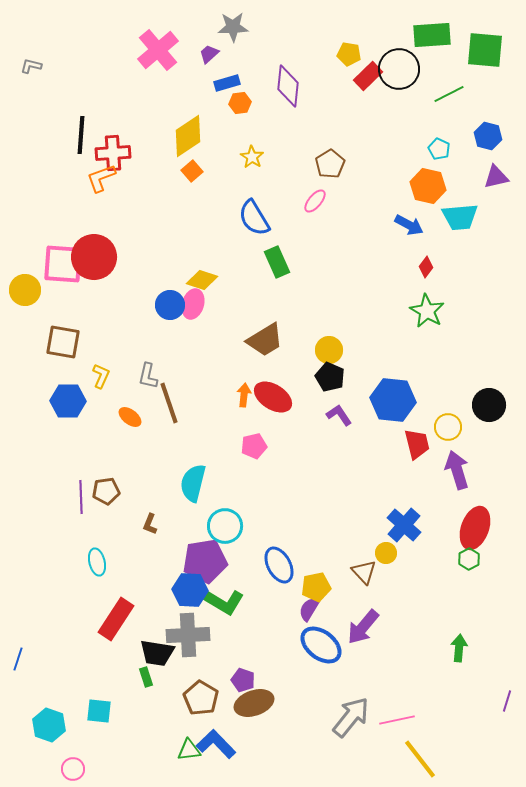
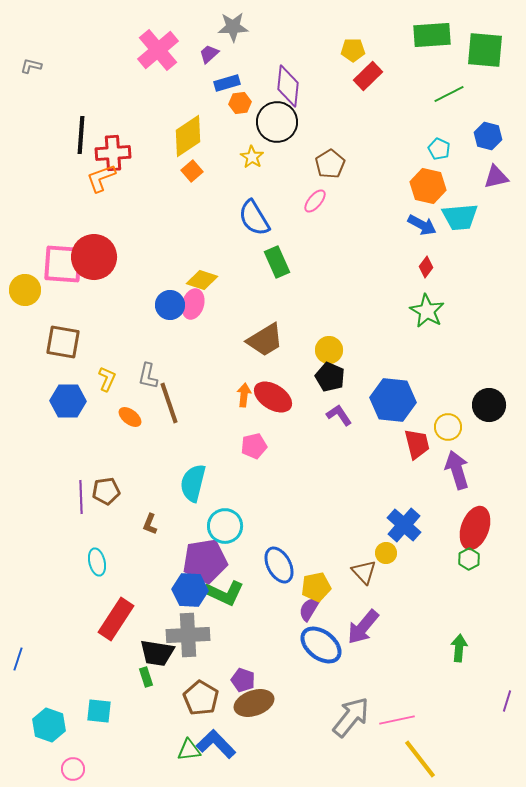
yellow pentagon at (349, 54): moved 4 px right, 4 px up; rotated 10 degrees counterclockwise
black circle at (399, 69): moved 122 px left, 53 px down
blue arrow at (409, 225): moved 13 px right
yellow L-shape at (101, 376): moved 6 px right, 3 px down
green L-shape at (224, 602): moved 9 px up; rotated 6 degrees counterclockwise
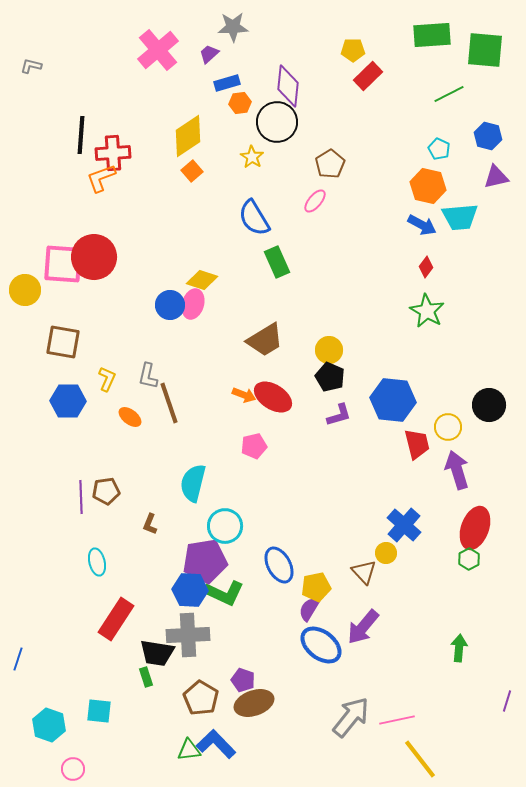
orange arrow at (244, 395): rotated 105 degrees clockwise
purple L-shape at (339, 415): rotated 108 degrees clockwise
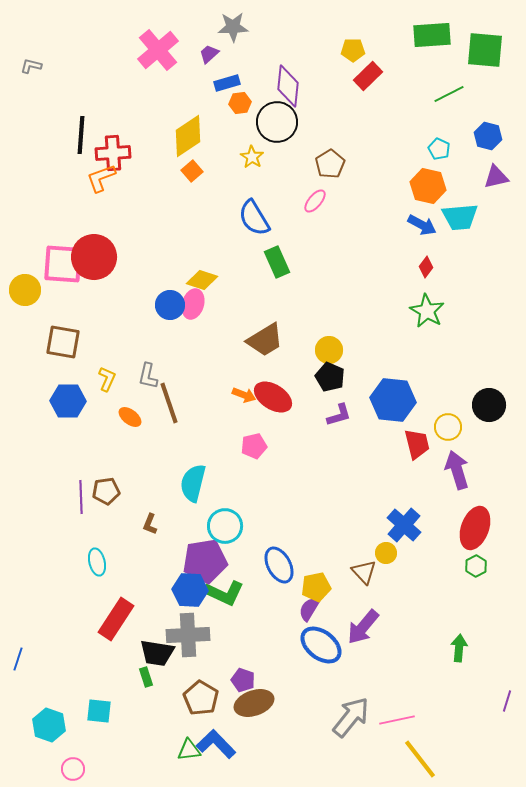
green hexagon at (469, 559): moved 7 px right, 7 px down
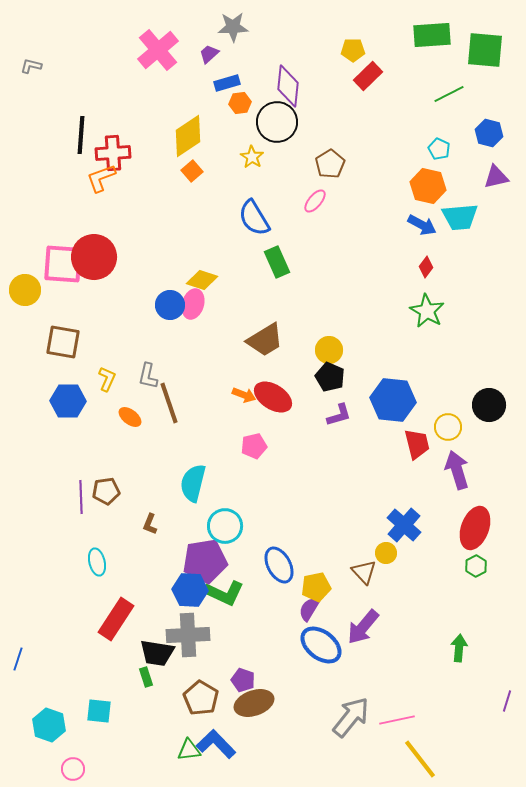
blue hexagon at (488, 136): moved 1 px right, 3 px up
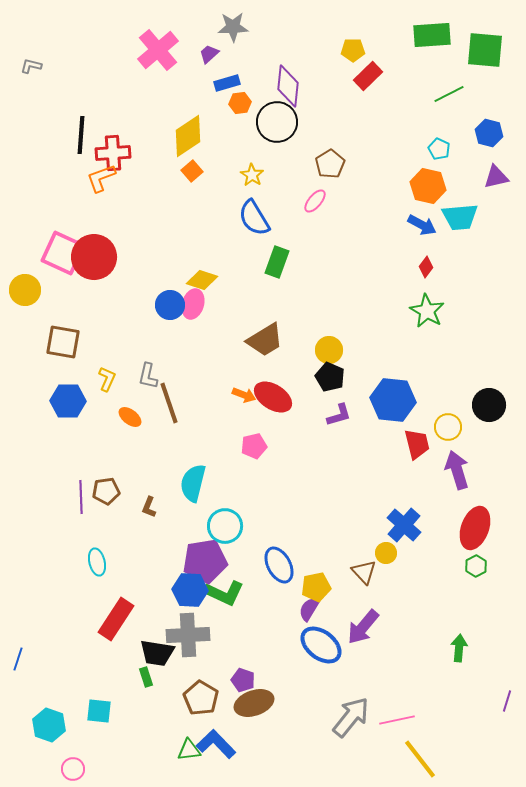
yellow star at (252, 157): moved 18 px down
green rectangle at (277, 262): rotated 44 degrees clockwise
pink square at (63, 264): moved 11 px up; rotated 21 degrees clockwise
brown L-shape at (150, 524): moved 1 px left, 17 px up
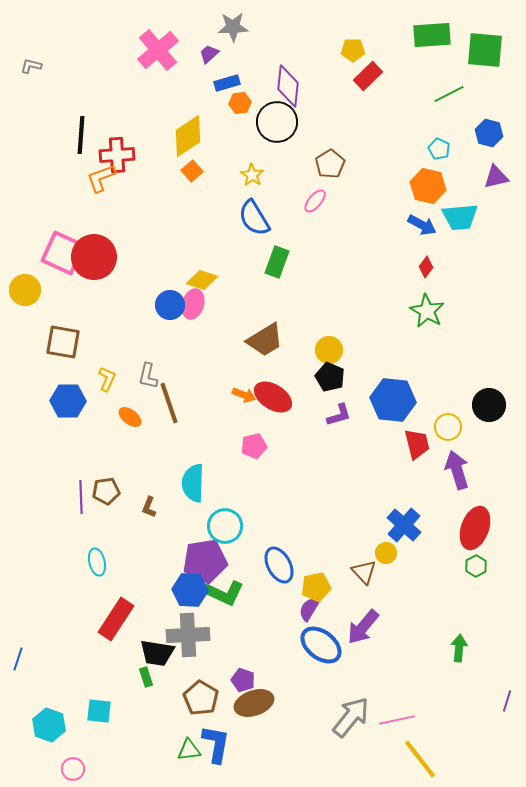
red cross at (113, 153): moved 4 px right, 2 px down
cyan semicircle at (193, 483): rotated 12 degrees counterclockwise
blue L-shape at (216, 744): rotated 54 degrees clockwise
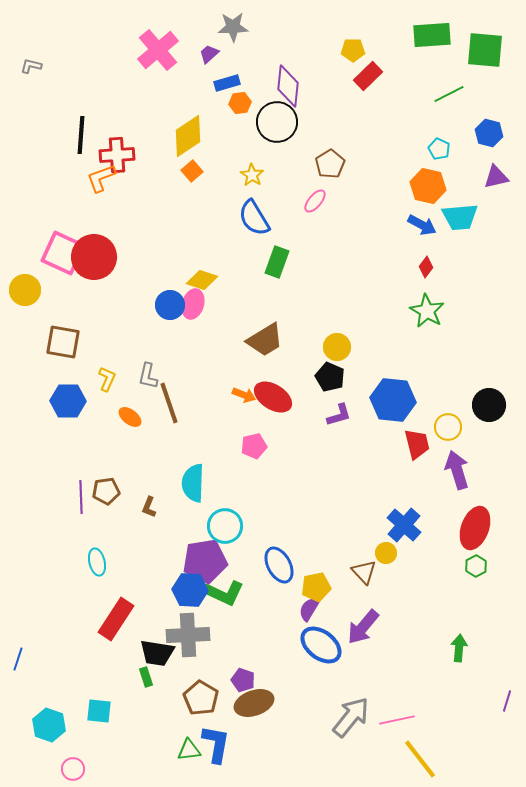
yellow circle at (329, 350): moved 8 px right, 3 px up
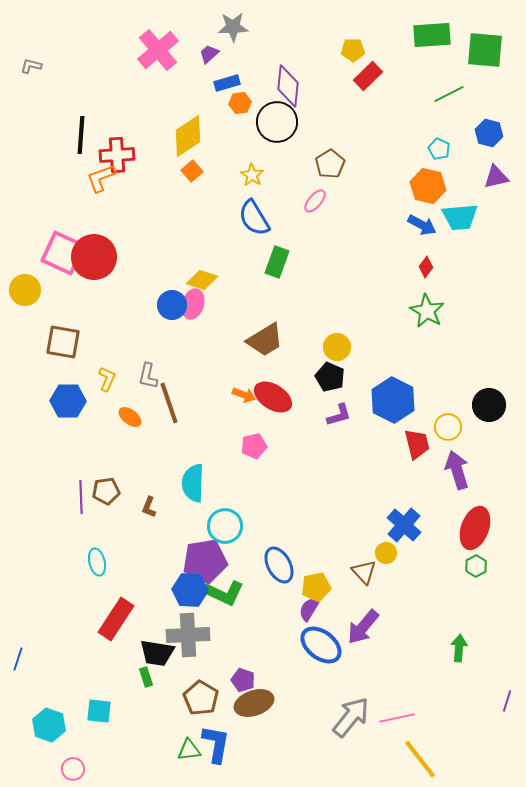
blue circle at (170, 305): moved 2 px right
blue hexagon at (393, 400): rotated 21 degrees clockwise
pink line at (397, 720): moved 2 px up
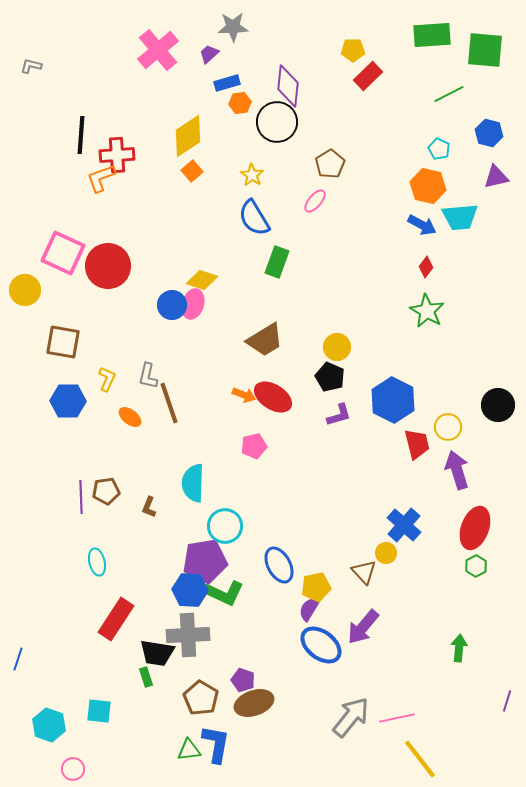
red circle at (94, 257): moved 14 px right, 9 px down
black circle at (489, 405): moved 9 px right
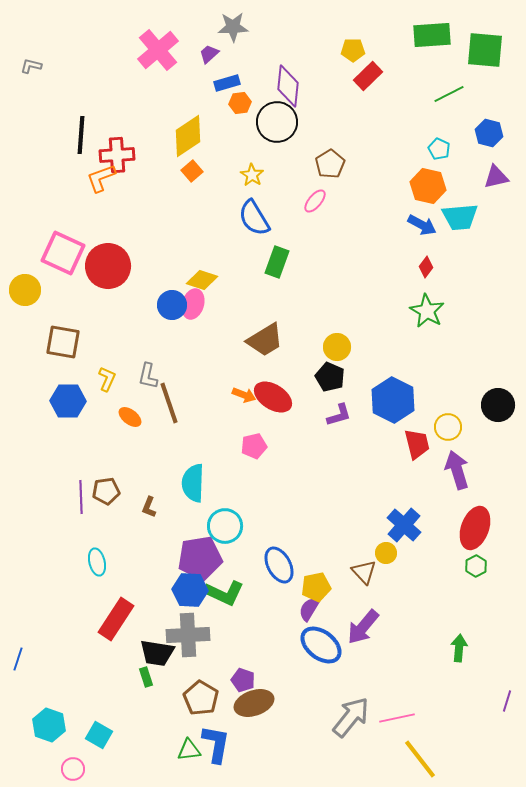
purple pentagon at (205, 561): moved 5 px left, 3 px up
cyan square at (99, 711): moved 24 px down; rotated 24 degrees clockwise
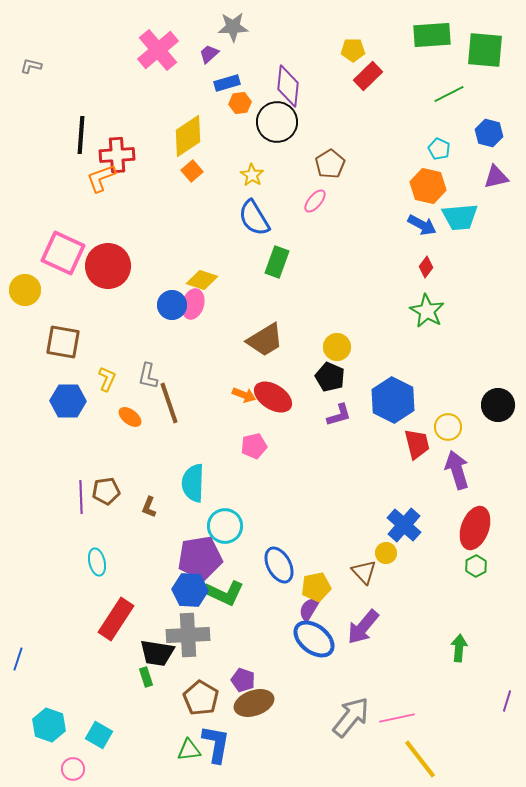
blue ellipse at (321, 645): moved 7 px left, 6 px up
